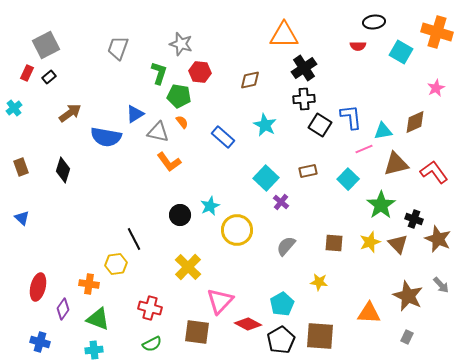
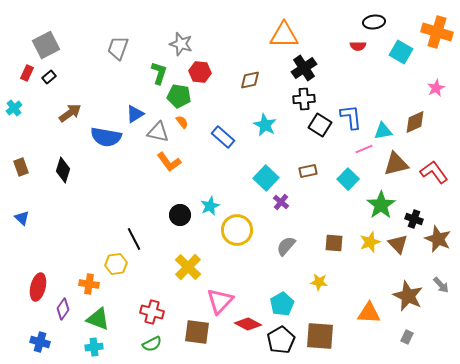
red cross at (150, 308): moved 2 px right, 4 px down
cyan cross at (94, 350): moved 3 px up
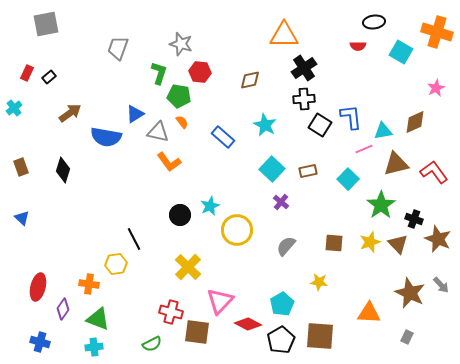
gray square at (46, 45): moved 21 px up; rotated 16 degrees clockwise
cyan square at (266, 178): moved 6 px right, 9 px up
brown star at (408, 296): moved 2 px right, 3 px up
red cross at (152, 312): moved 19 px right
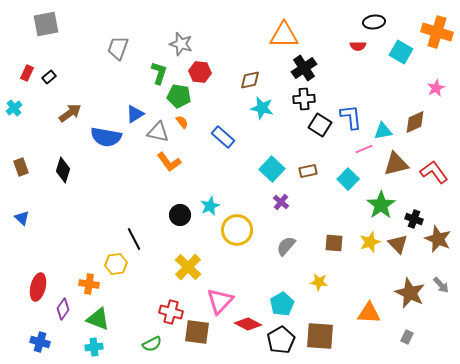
cyan star at (265, 125): moved 3 px left, 17 px up; rotated 15 degrees counterclockwise
